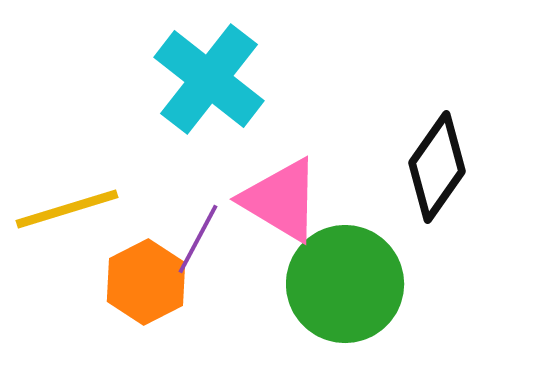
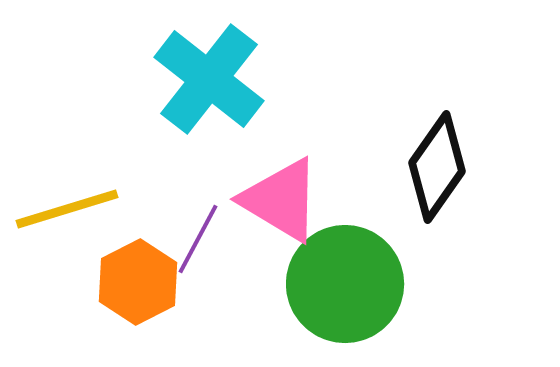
orange hexagon: moved 8 px left
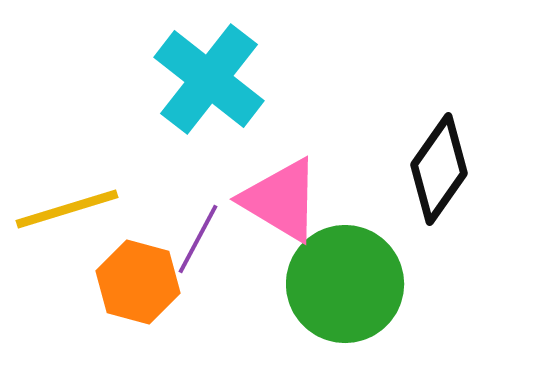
black diamond: moved 2 px right, 2 px down
orange hexagon: rotated 18 degrees counterclockwise
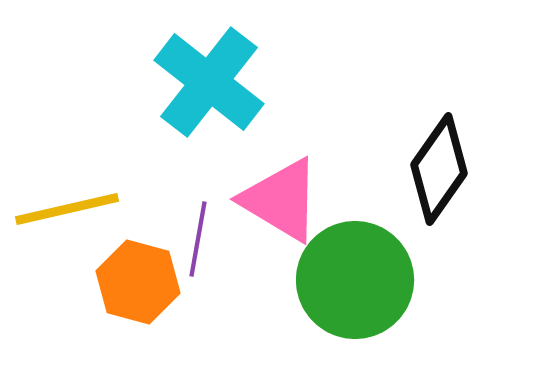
cyan cross: moved 3 px down
yellow line: rotated 4 degrees clockwise
purple line: rotated 18 degrees counterclockwise
green circle: moved 10 px right, 4 px up
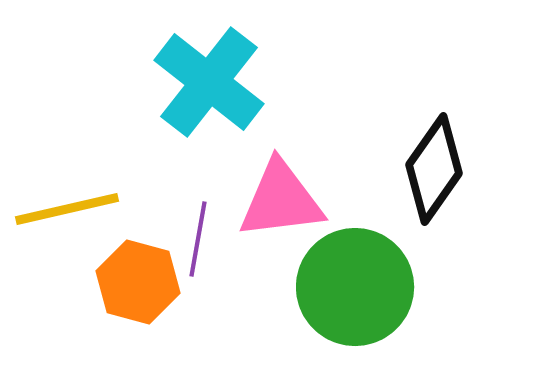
black diamond: moved 5 px left
pink triangle: rotated 38 degrees counterclockwise
green circle: moved 7 px down
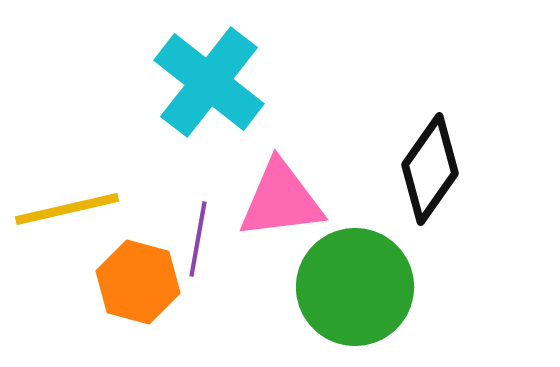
black diamond: moved 4 px left
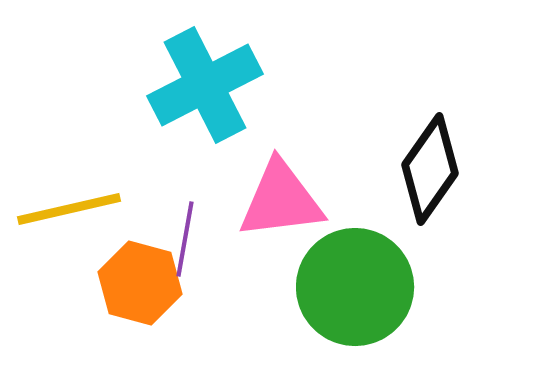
cyan cross: moved 4 px left, 3 px down; rotated 25 degrees clockwise
yellow line: moved 2 px right
purple line: moved 13 px left
orange hexagon: moved 2 px right, 1 px down
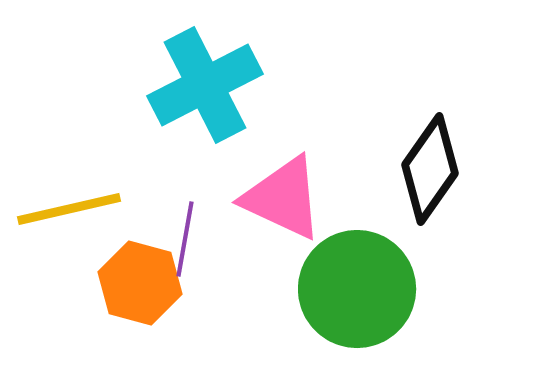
pink triangle: moved 2 px right, 2 px up; rotated 32 degrees clockwise
green circle: moved 2 px right, 2 px down
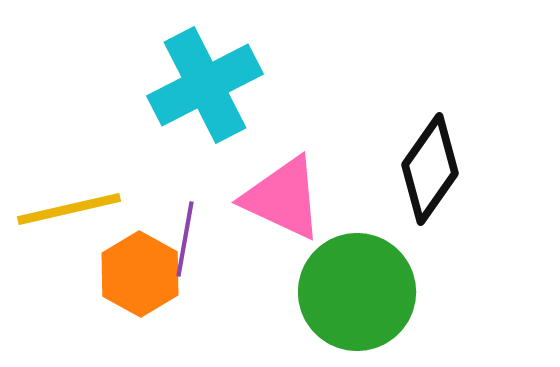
orange hexagon: moved 9 px up; rotated 14 degrees clockwise
green circle: moved 3 px down
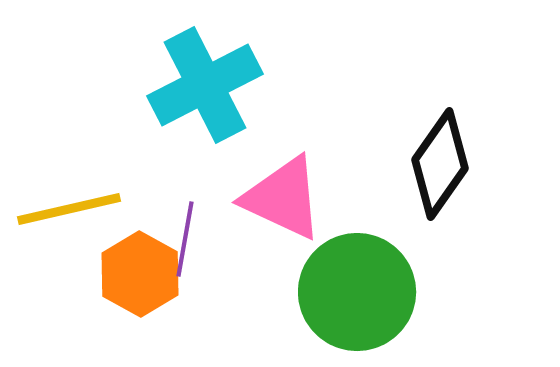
black diamond: moved 10 px right, 5 px up
